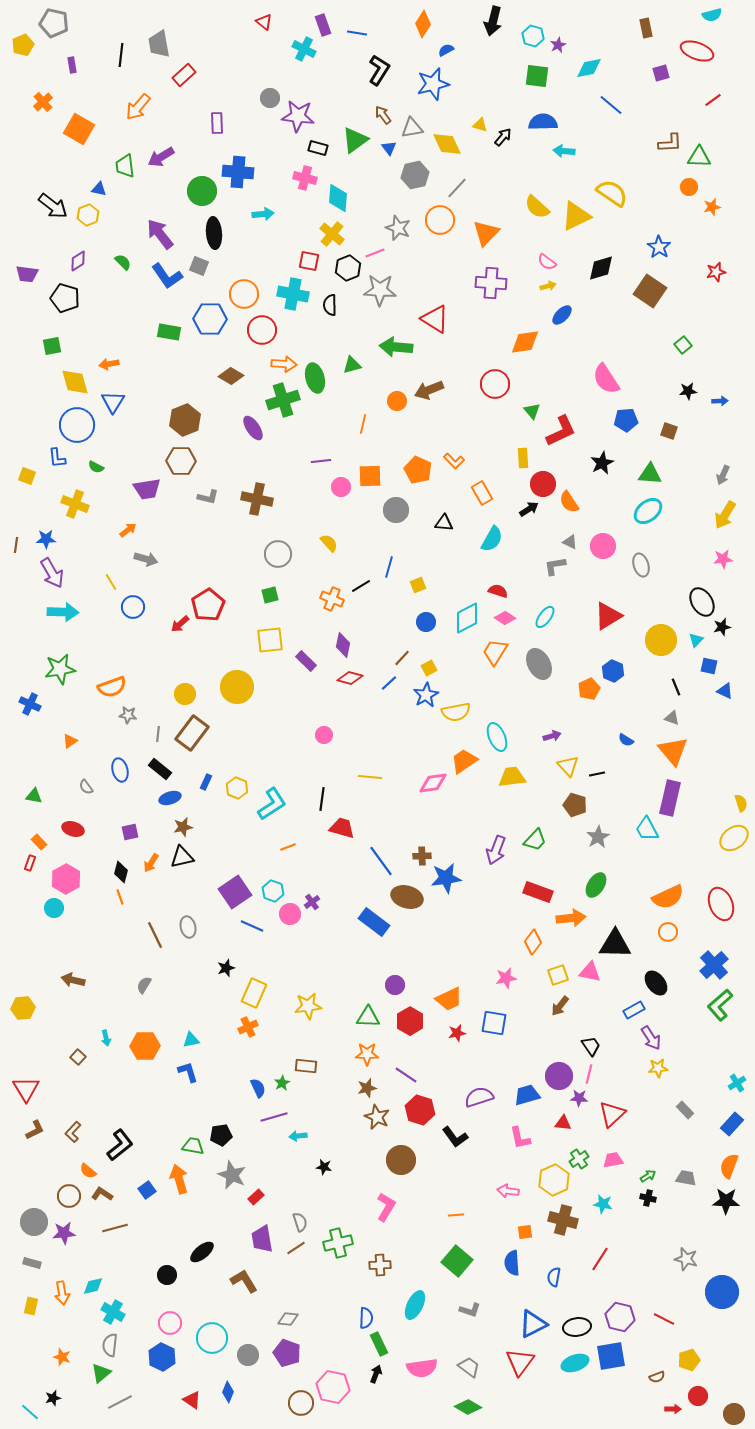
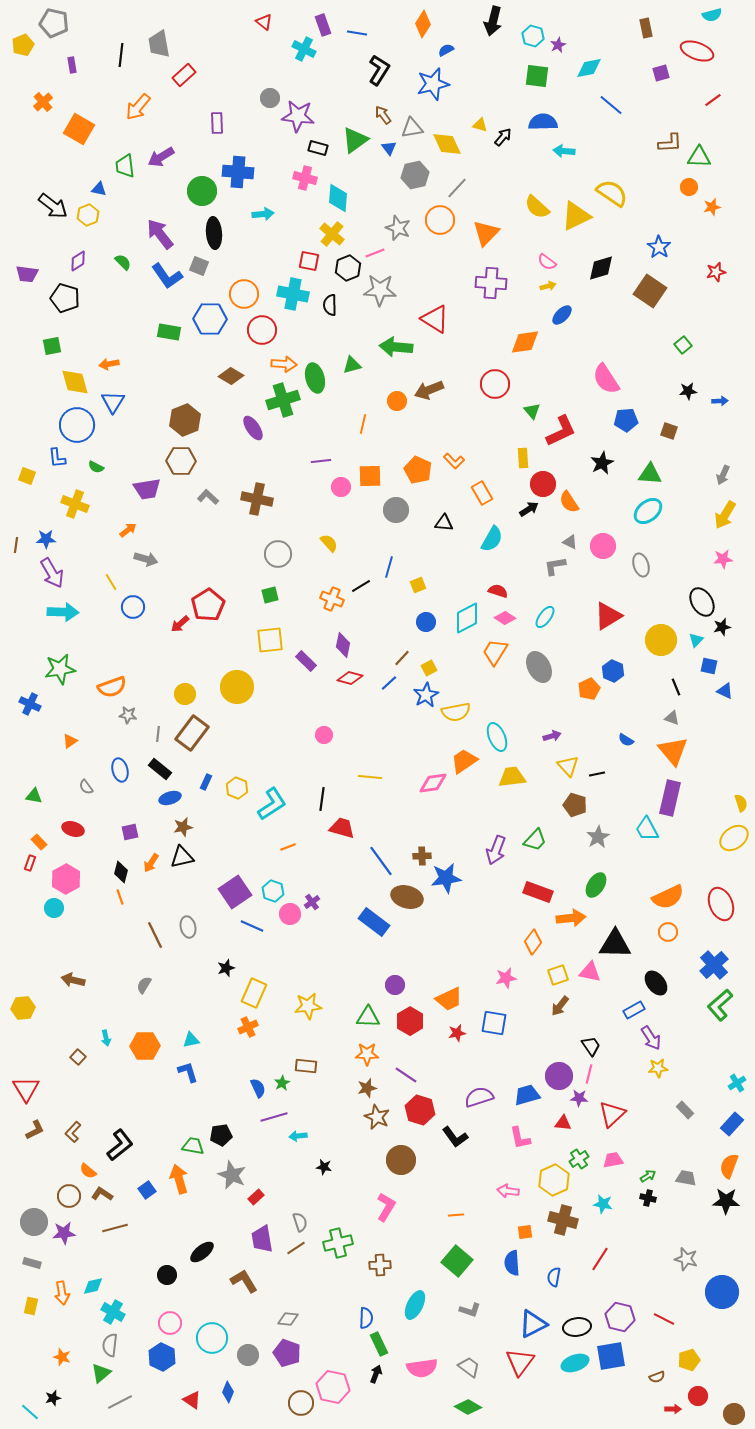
gray L-shape at (208, 497): rotated 150 degrees counterclockwise
gray ellipse at (539, 664): moved 3 px down
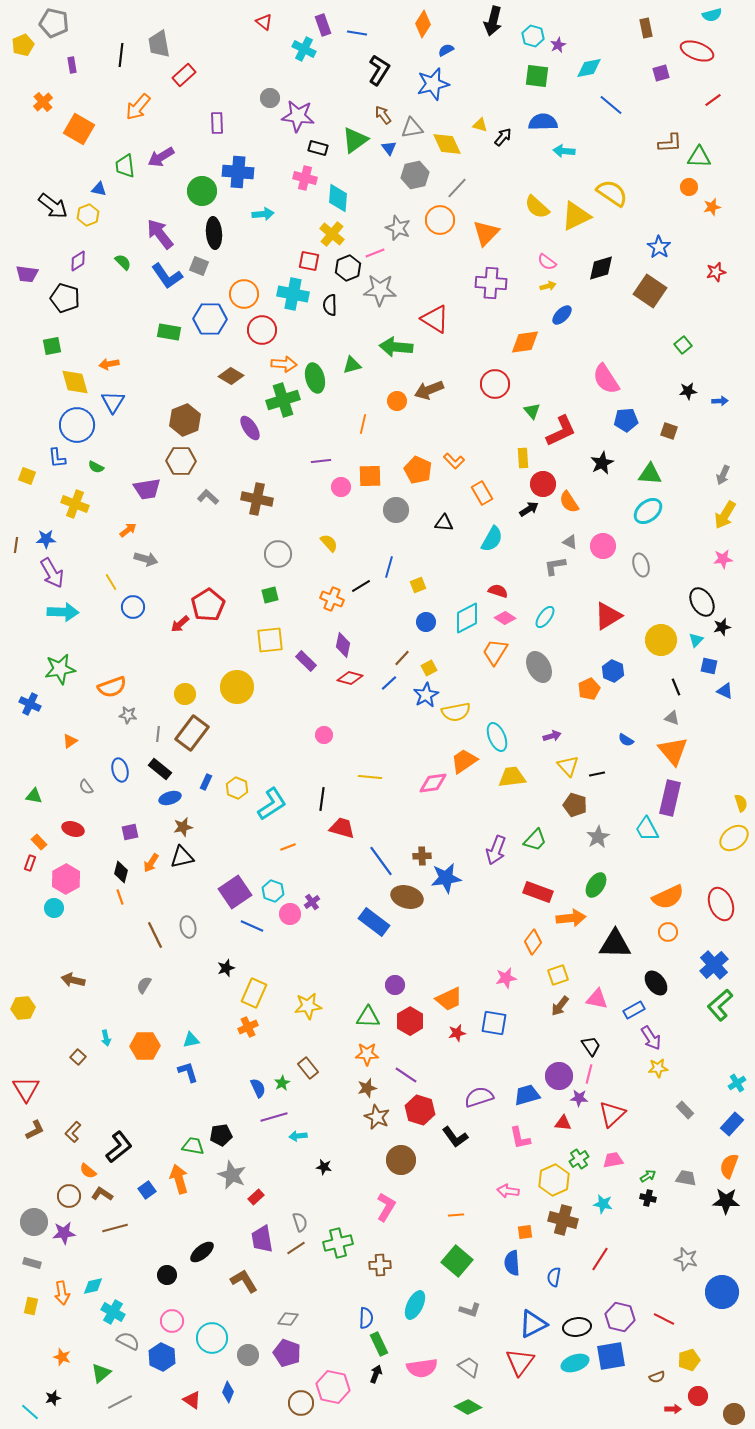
purple ellipse at (253, 428): moved 3 px left
pink triangle at (590, 972): moved 7 px right, 27 px down
brown rectangle at (306, 1066): moved 2 px right, 2 px down; rotated 45 degrees clockwise
black L-shape at (120, 1145): moved 1 px left, 2 px down
pink circle at (170, 1323): moved 2 px right, 2 px up
gray semicircle at (110, 1345): moved 18 px right, 4 px up; rotated 110 degrees clockwise
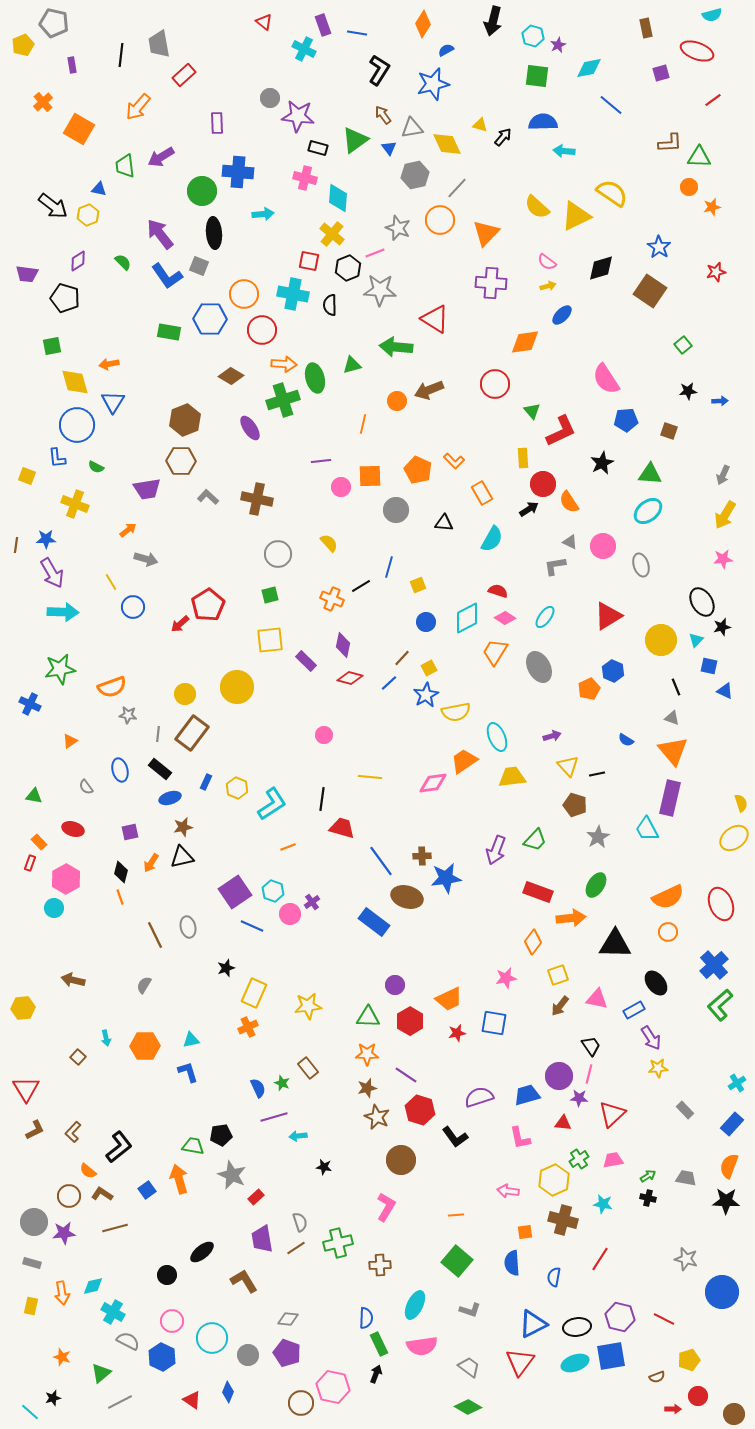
green star at (282, 1083): rotated 21 degrees counterclockwise
pink semicircle at (422, 1368): moved 22 px up
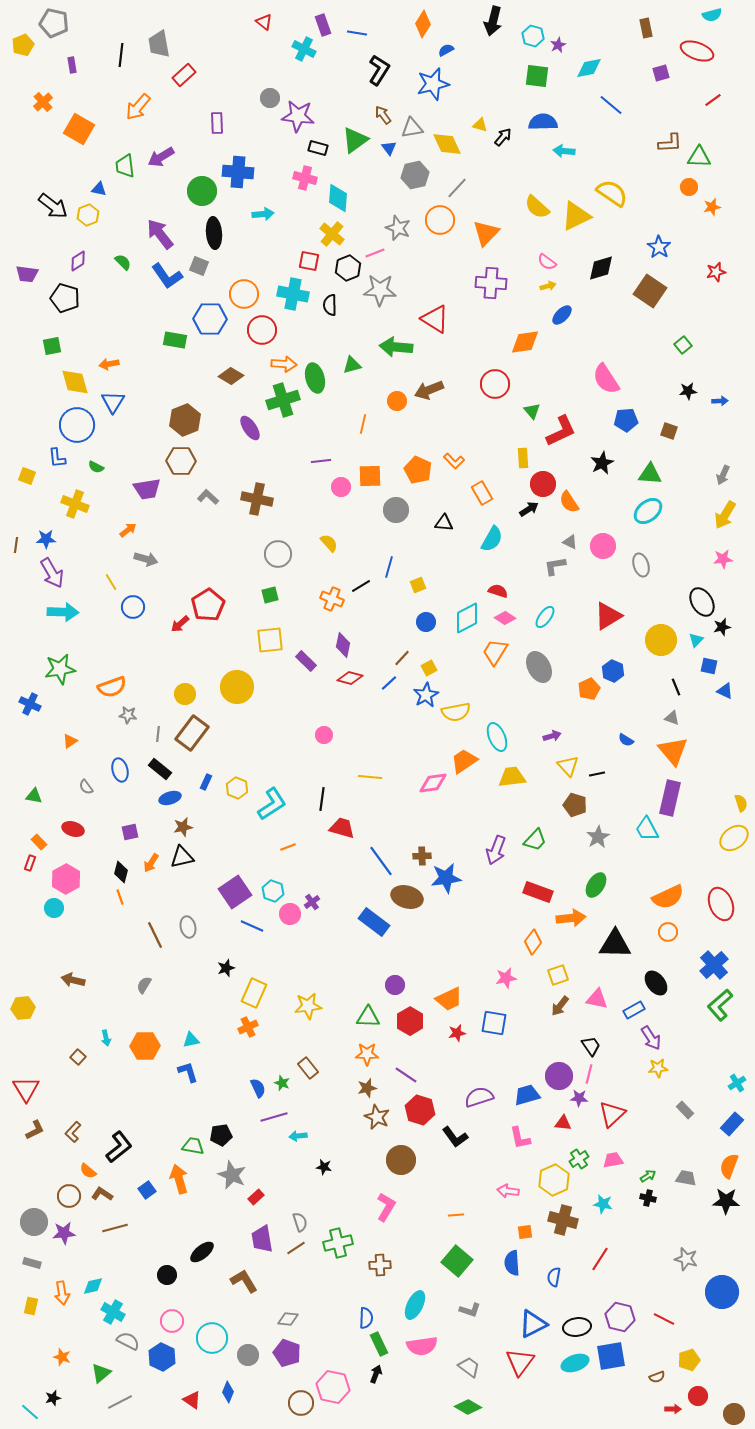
green rectangle at (169, 332): moved 6 px right, 8 px down
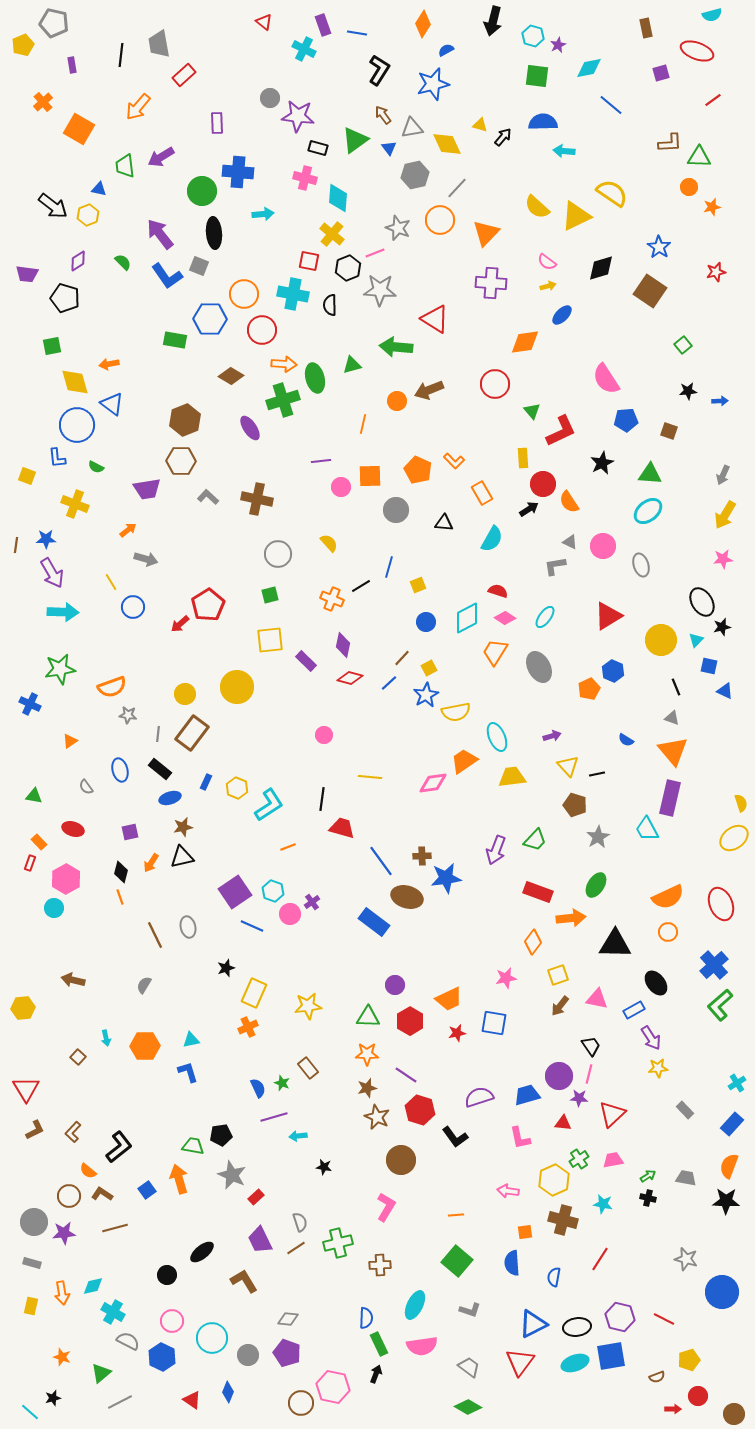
blue triangle at (113, 402): moved 1 px left, 2 px down; rotated 25 degrees counterclockwise
cyan L-shape at (272, 804): moved 3 px left, 1 px down
purple trapezoid at (262, 1239): moved 2 px left, 1 px down; rotated 16 degrees counterclockwise
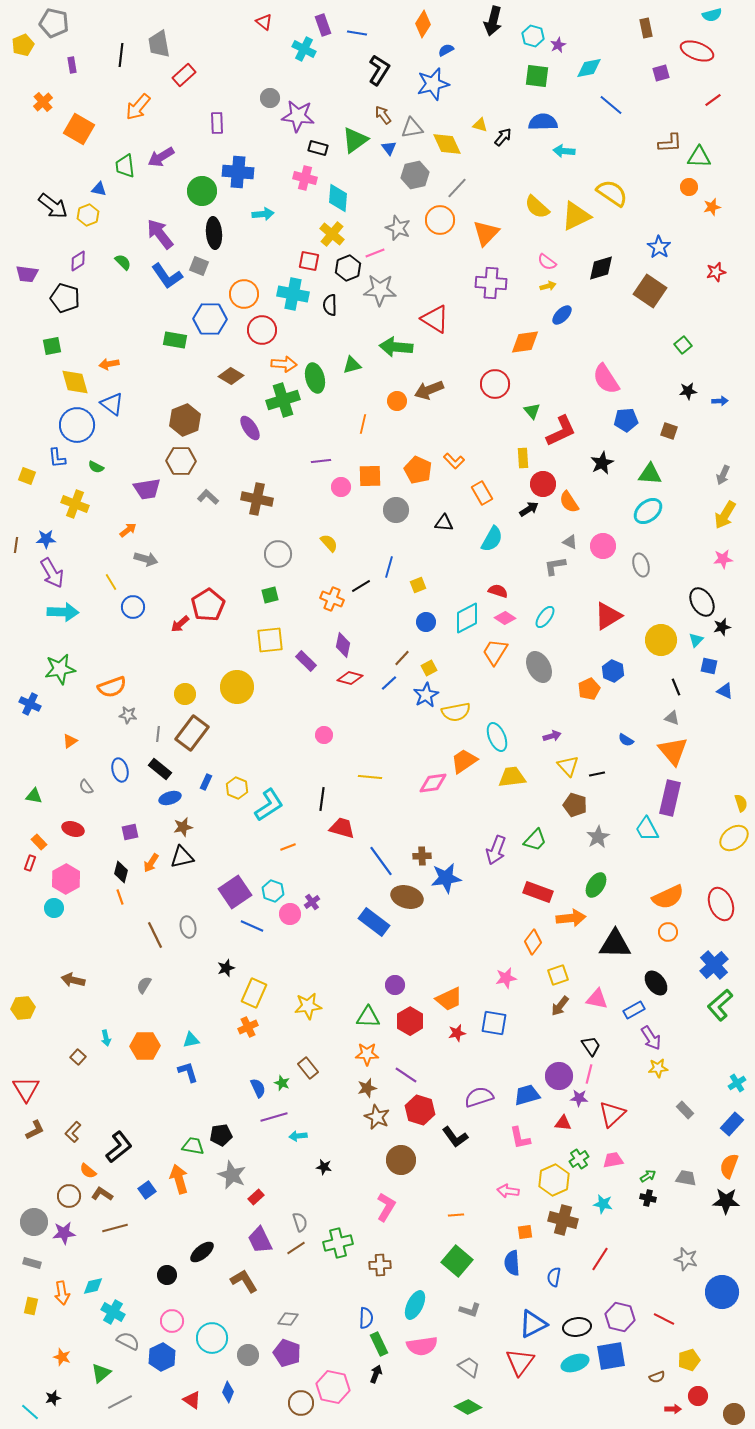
blue hexagon at (162, 1357): rotated 8 degrees clockwise
